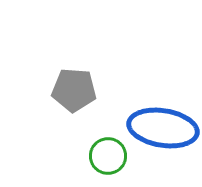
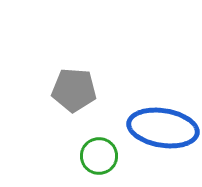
green circle: moved 9 px left
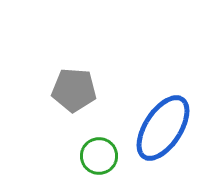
blue ellipse: rotated 66 degrees counterclockwise
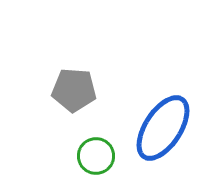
green circle: moved 3 px left
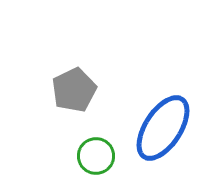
gray pentagon: rotated 30 degrees counterclockwise
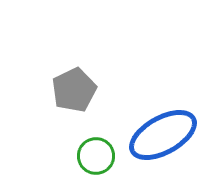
blue ellipse: moved 7 px down; rotated 28 degrees clockwise
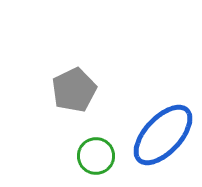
blue ellipse: rotated 18 degrees counterclockwise
